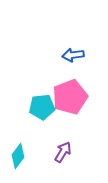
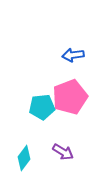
purple arrow: rotated 90 degrees clockwise
cyan diamond: moved 6 px right, 2 px down
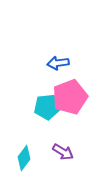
blue arrow: moved 15 px left, 8 px down
cyan pentagon: moved 5 px right
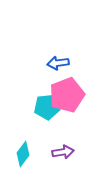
pink pentagon: moved 3 px left, 2 px up
purple arrow: rotated 40 degrees counterclockwise
cyan diamond: moved 1 px left, 4 px up
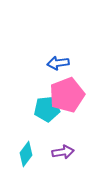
cyan pentagon: moved 2 px down
cyan diamond: moved 3 px right
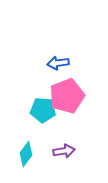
pink pentagon: moved 1 px down
cyan pentagon: moved 4 px left, 1 px down; rotated 10 degrees clockwise
purple arrow: moved 1 px right, 1 px up
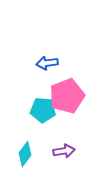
blue arrow: moved 11 px left
cyan diamond: moved 1 px left
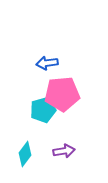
pink pentagon: moved 5 px left, 2 px up; rotated 16 degrees clockwise
cyan pentagon: rotated 20 degrees counterclockwise
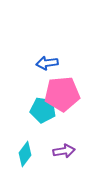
cyan pentagon: rotated 25 degrees clockwise
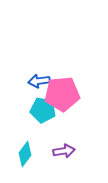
blue arrow: moved 8 px left, 18 px down
